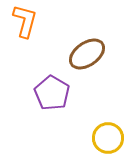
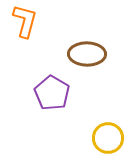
brown ellipse: rotated 36 degrees clockwise
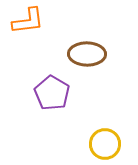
orange L-shape: moved 3 px right; rotated 68 degrees clockwise
yellow circle: moved 3 px left, 6 px down
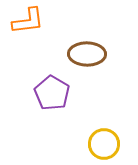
yellow circle: moved 1 px left
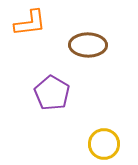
orange L-shape: moved 2 px right, 2 px down
brown ellipse: moved 1 px right, 9 px up
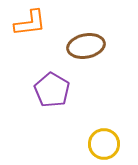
brown ellipse: moved 2 px left, 1 px down; rotated 12 degrees counterclockwise
purple pentagon: moved 3 px up
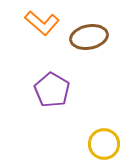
orange L-shape: moved 12 px right; rotated 48 degrees clockwise
brown ellipse: moved 3 px right, 9 px up
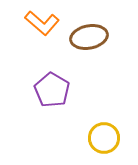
yellow circle: moved 6 px up
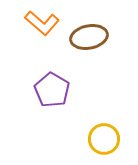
yellow circle: moved 1 px down
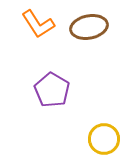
orange L-shape: moved 4 px left, 1 px down; rotated 16 degrees clockwise
brown ellipse: moved 10 px up
